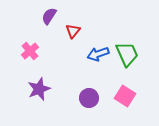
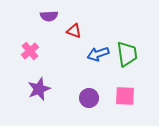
purple semicircle: rotated 126 degrees counterclockwise
red triangle: moved 1 px right; rotated 49 degrees counterclockwise
green trapezoid: rotated 16 degrees clockwise
pink square: rotated 30 degrees counterclockwise
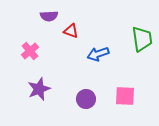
red triangle: moved 3 px left
green trapezoid: moved 15 px right, 15 px up
purple circle: moved 3 px left, 1 px down
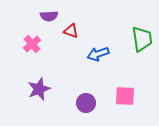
pink cross: moved 2 px right, 7 px up
purple circle: moved 4 px down
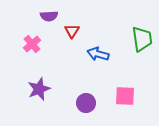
red triangle: moved 1 px right; rotated 42 degrees clockwise
blue arrow: rotated 35 degrees clockwise
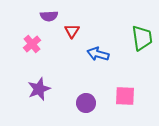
green trapezoid: moved 1 px up
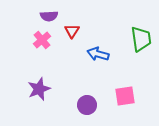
green trapezoid: moved 1 px left, 1 px down
pink cross: moved 10 px right, 4 px up
pink square: rotated 10 degrees counterclockwise
purple circle: moved 1 px right, 2 px down
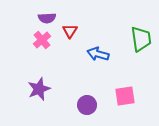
purple semicircle: moved 2 px left, 2 px down
red triangle: moved 2 px left
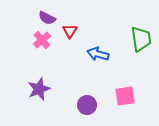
purple semicircle: rotated 30 degrees clockwise
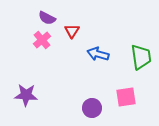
red triangle: moved 2 px right
green trapezoid: moved 18 px down
purple star: moved 13 px left, 6 px down; rotated 25 degrees clockwise
pink square: moved 1 px right, 1 px down
purple circle: moved 5 px right, 3 px down
